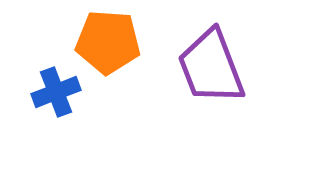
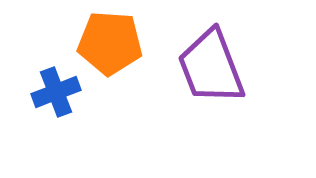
orange pentagon: moved 2 px right, 1 px down
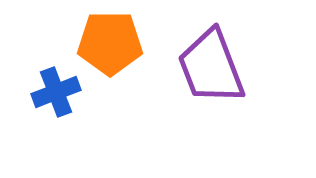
orange pentagon: rotated 4 degrees counterclockwise
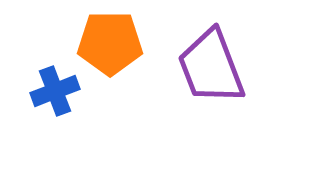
blue cross: moved 1 px left, 1 px up
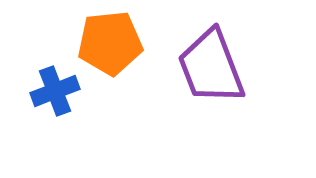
orange pentagon: rotated 6 degrees counterclockwise
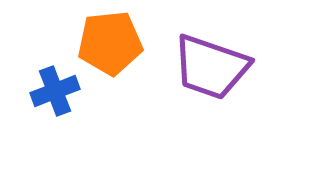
purple trapezoid: rotated 50 degrees counterclockwise
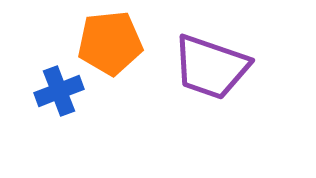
blue cross: moved 4 px right
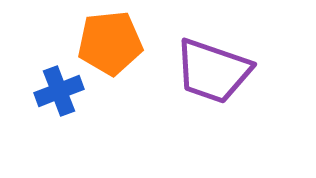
purple trapezoid: moved 2 px right, 4 px down
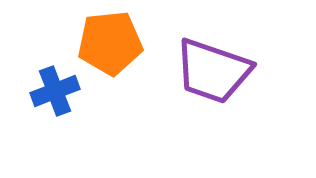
blue cross: moved 4 px left
